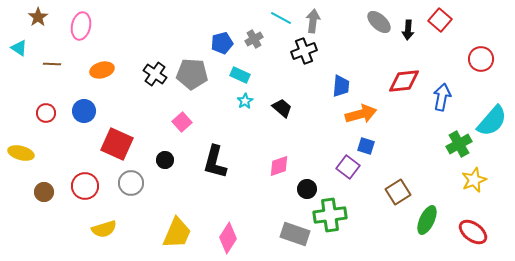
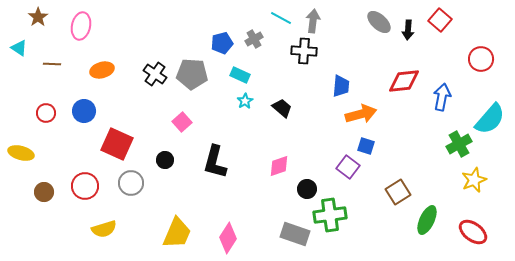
black cross at (304, 51): rotated 25 degrees clockwise
cyan semicircle at (492, 121): moved 2 px left, 2 px up
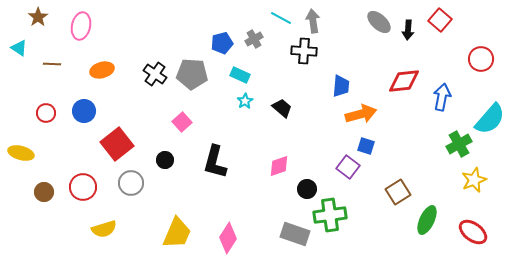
gray arrow at (313, 21): rotated 15 degrees counterclockwise
red square at (117, 144): rotated 28 degrees clockwise
red circle at (85, 186): moved 2 px left, 1 px down
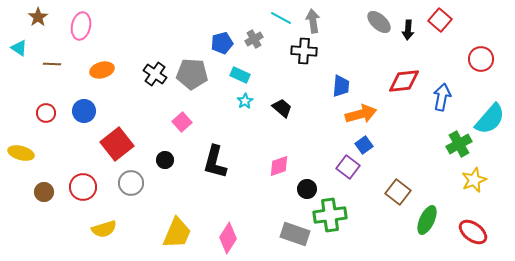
blue square at (366, 146): moved 2 px left, 1 px up; rotated 36 degrees clockwise
brown square at (398, 192): rotated 20 degrees counterclockwise
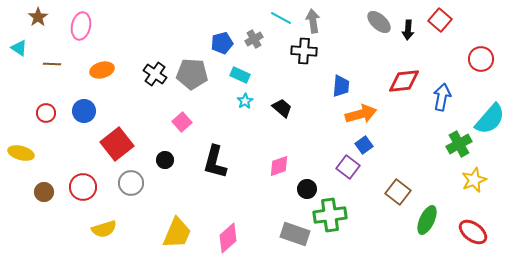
pink diamond at (228, 238): rotated 16 degrees clockwise
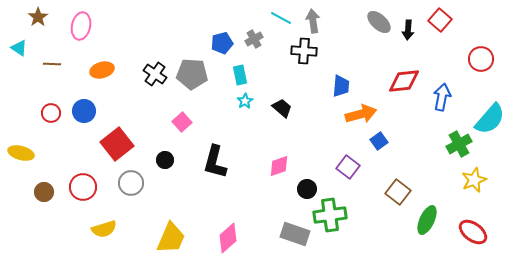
cyan rectangle at (240, 75): rotated 54 degrees clockwise
red circle at (46, 113): moved 5 px right
blue square at (364, 145): moved 15 px right, 4 px up
yellow trapezoid at (177, 233): moved 6 px left, 5 px down
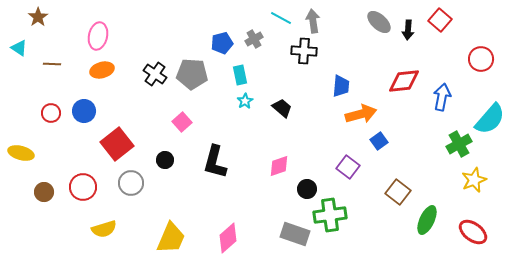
pink ellipse at (81, 26): moved 17 px right, 10 px down
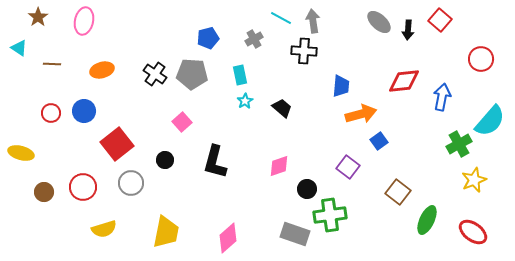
pink ellipse at (98, 36): moved 14 px left, 15 px up
blue pentagon at (222, 43): moved 14 px left, 5 px up
cyan semicircle at (490, 119): moved 2 px down
yellow trapezoid at (171, 238): moved 5 px left, 6 px up; rotated 12 degrees counterclockwise
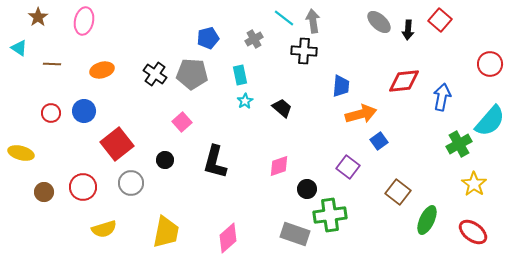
cyan line at (281, 18): moved 3 px right; rotated 10 degrees clockwise
red circle at (481, 59): moved 9 px right, 5 px down
yellow star at (474, 180): moved 4 px down; rotated 15 degrees counterclockwise
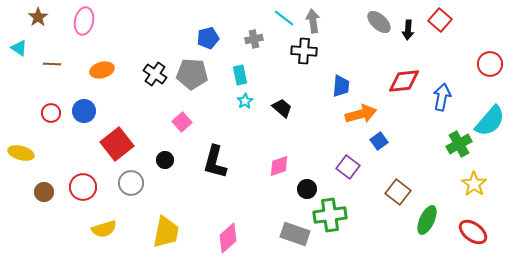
gray cross at (254, 39): rotated 18 degrees clockwise
